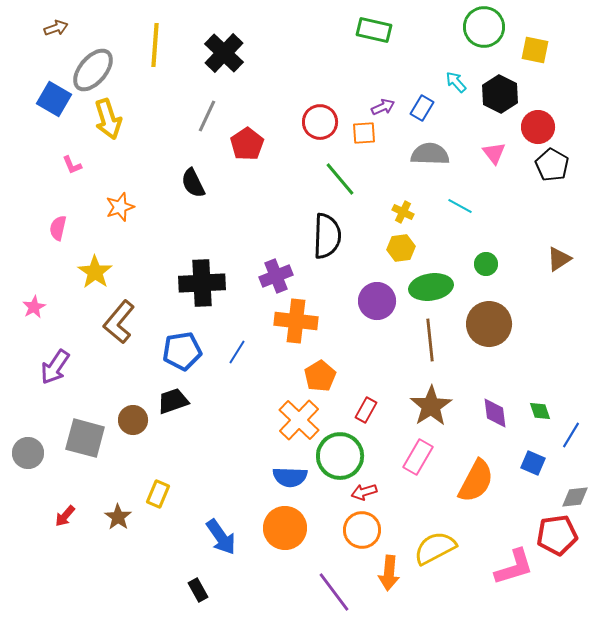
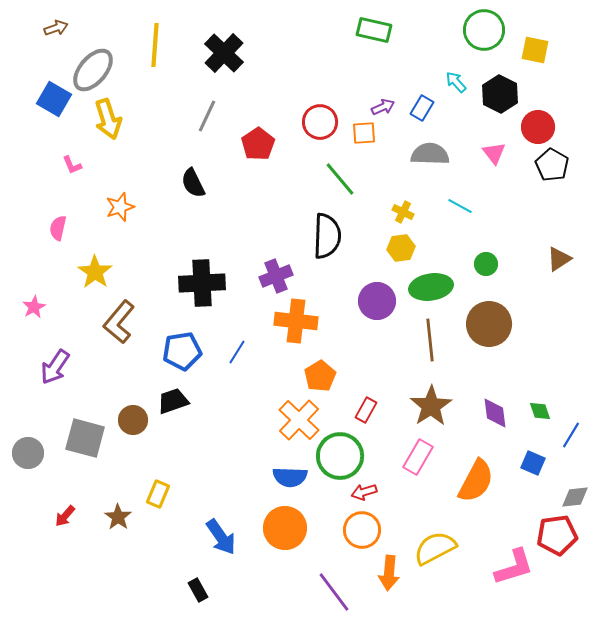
green circle at (484, 27): moved 3 px down
red pentagon at (247, 144): moved 11 px right
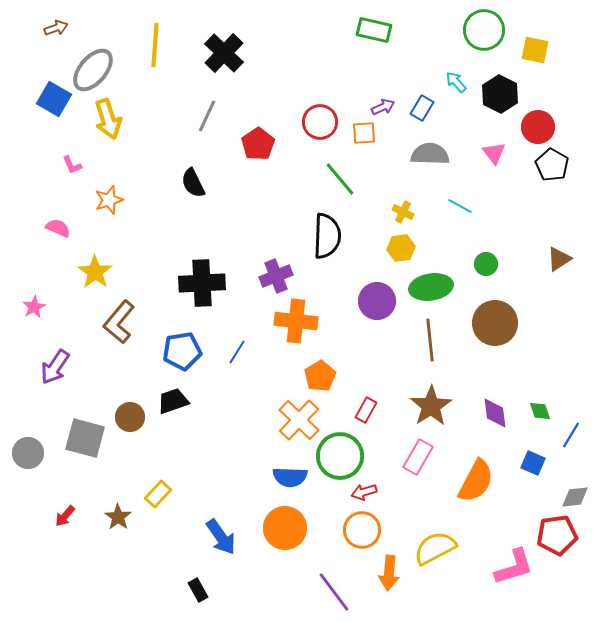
orange star at (120, 207): moved 11 px left, 7 px up
pink semicircle at (58, 228): rotated 100 degrees clockwise
brown circle at (489, 324): moved 6 px right, 1 px up
brown circle at (133, 420): moved 3 px left, 3 px up
yellow rectangle at (158, 494): rotated 20 degrees clockwise
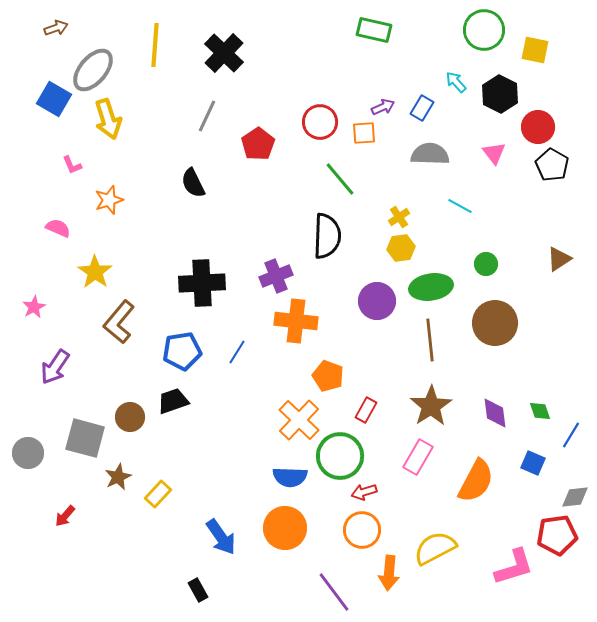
yellow cross at (403, 212): moved 4 px left, 5 px down; rotated 30 degrees clockwise
orange pentagon at (320, 376): moved 8 px right; rotated 20 degrees counterclockwise
brown star at (118, 517): moved 40 px up; rotated 12 degrees clockwise
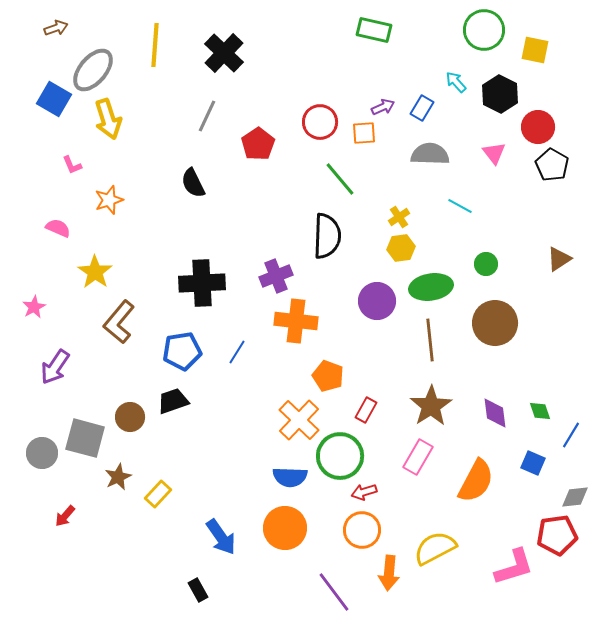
gray circle at (28, 453): moved 14 px right
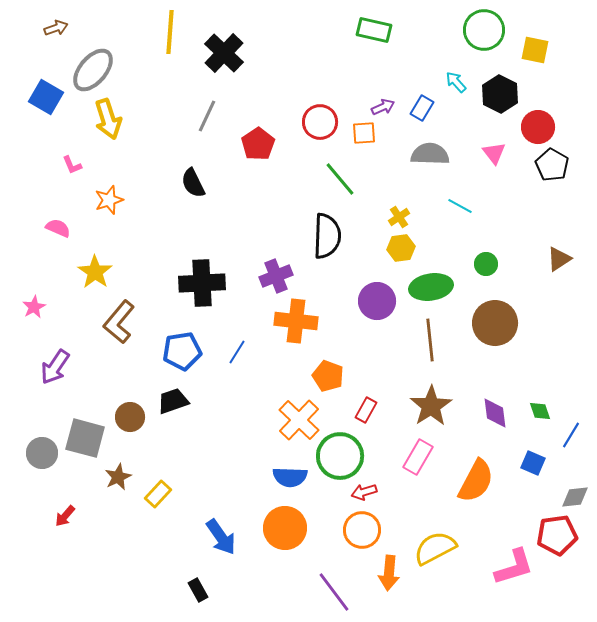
yellow line at (155, 45): moved 15 px right, 13 px up
blue square at (54, 99): moved 8 px left, 2 px up
